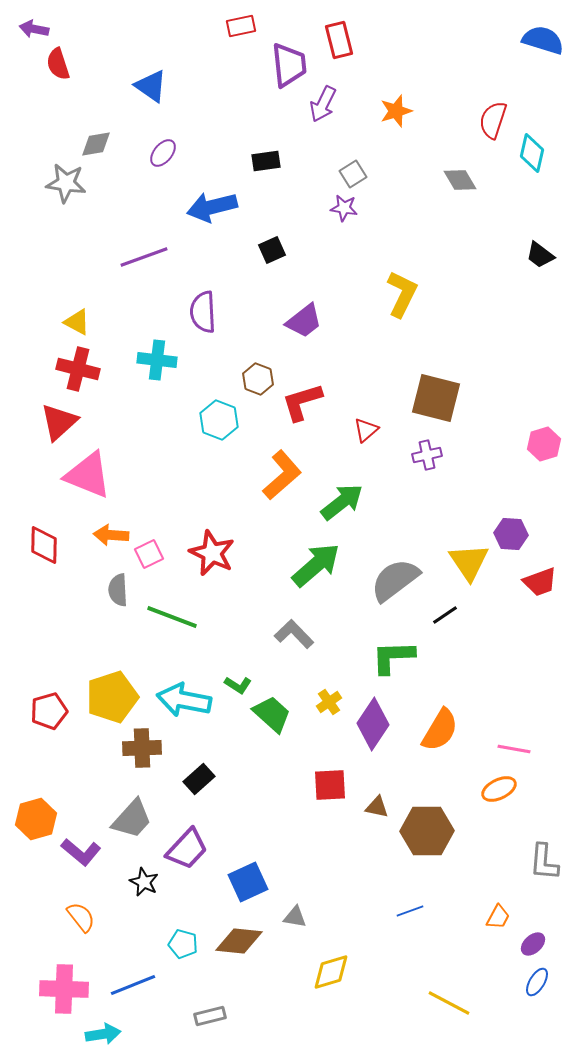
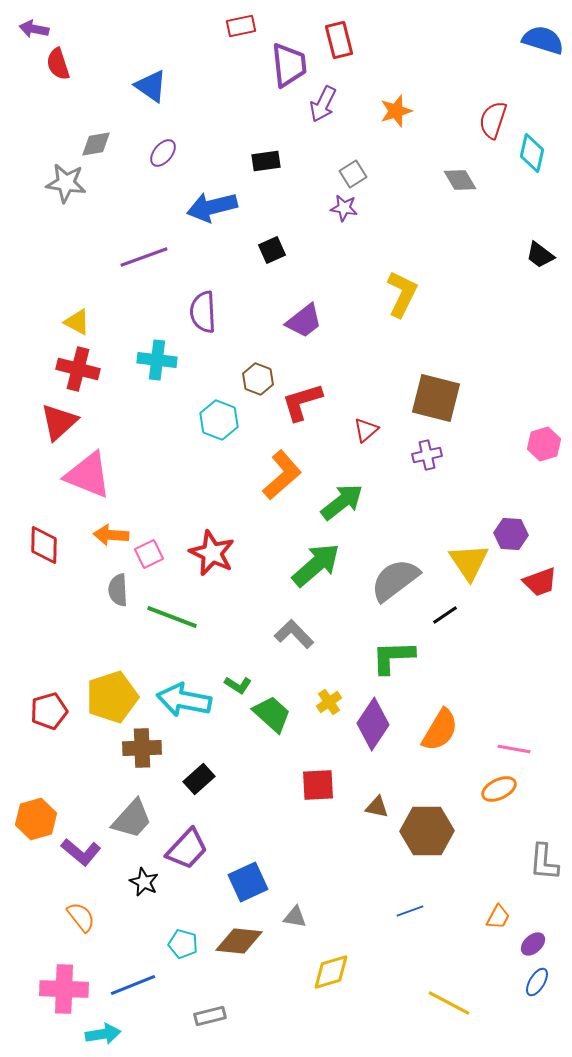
red square at (330, 785): moved 12 px left
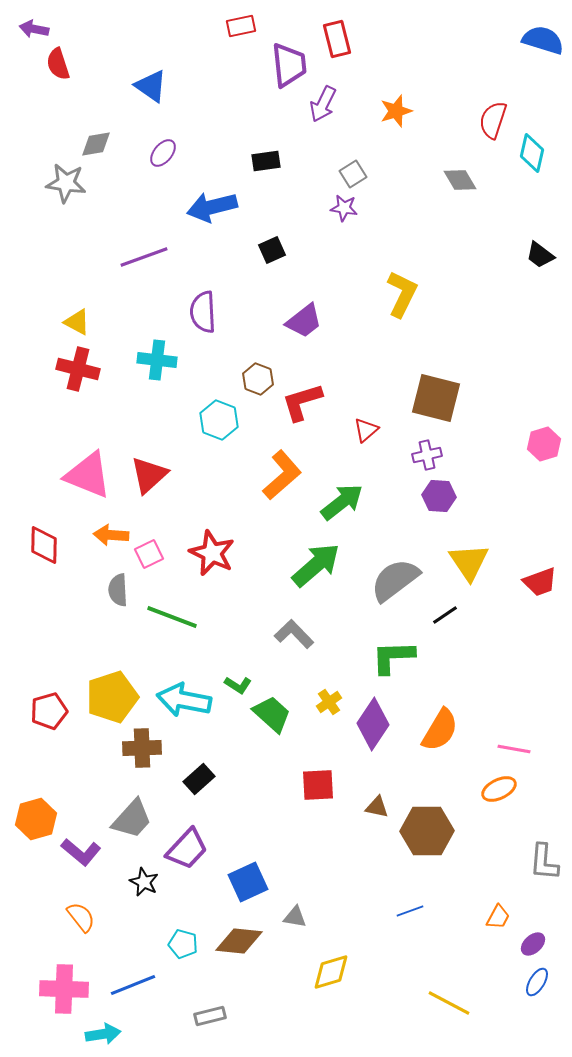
red rectangle at (339, 40): moved 2 px left, 1 px up
red triangle at (59, 422): moved 90 px right, 53 px down
purple hexagon at (511, 534): moved 72 px left, 38 px up
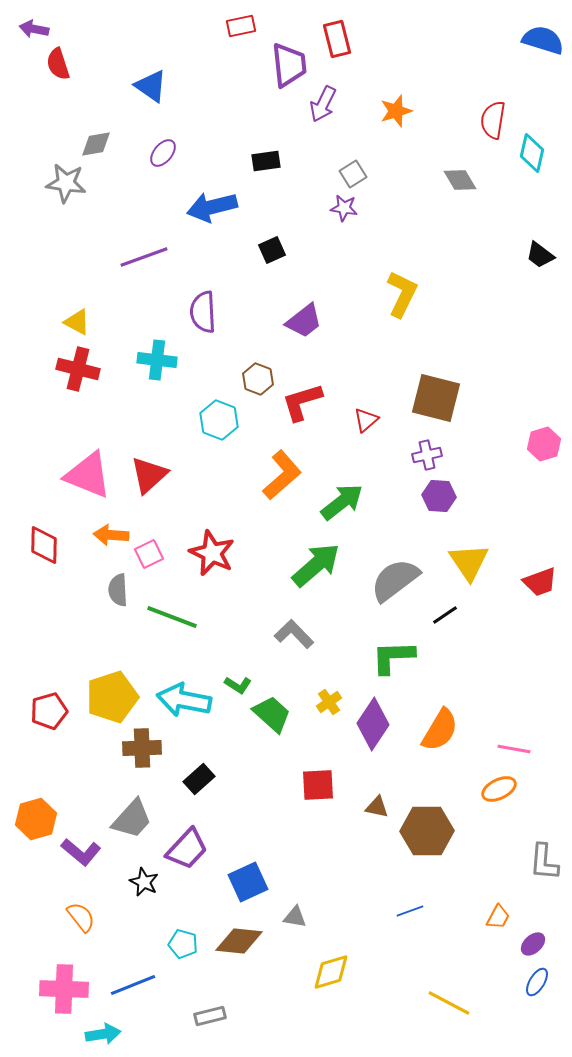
red semicircle at (493, 120): rotated 9 degrees counterclockwise
red triangle at (366, 430): moved 10 px up
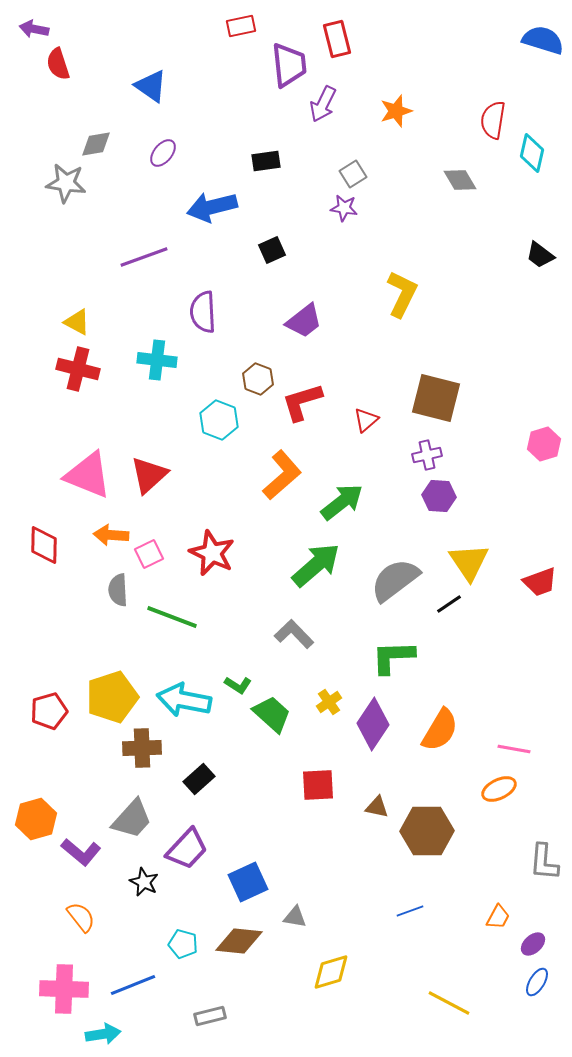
black line at (445, 615): moved 4 px right, 11 px up
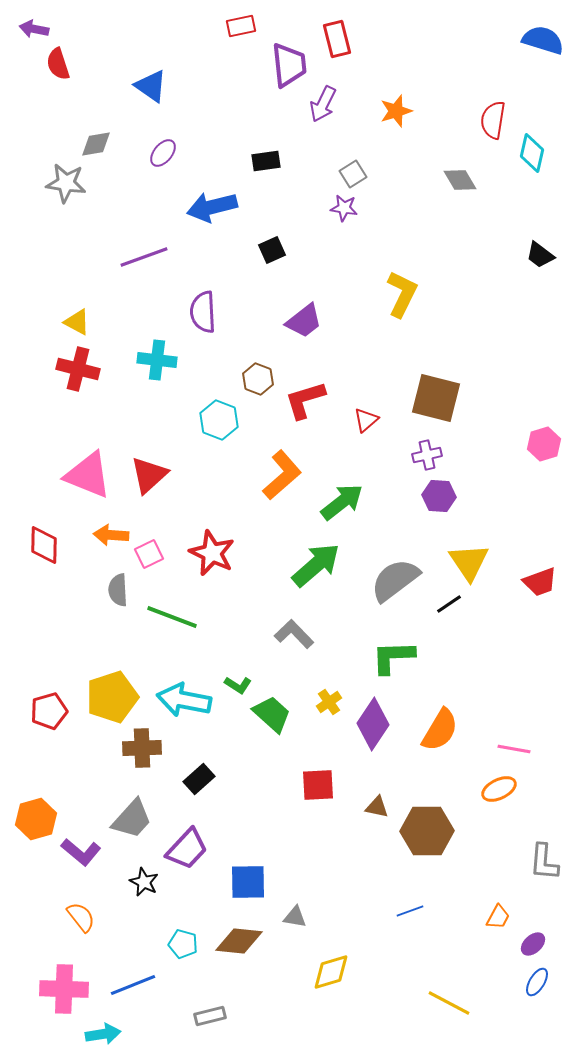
red L-shape at (302, 402): moved 3 px right, 2 px up
blue square at (248, 882): rotated 24 degrees clockwise
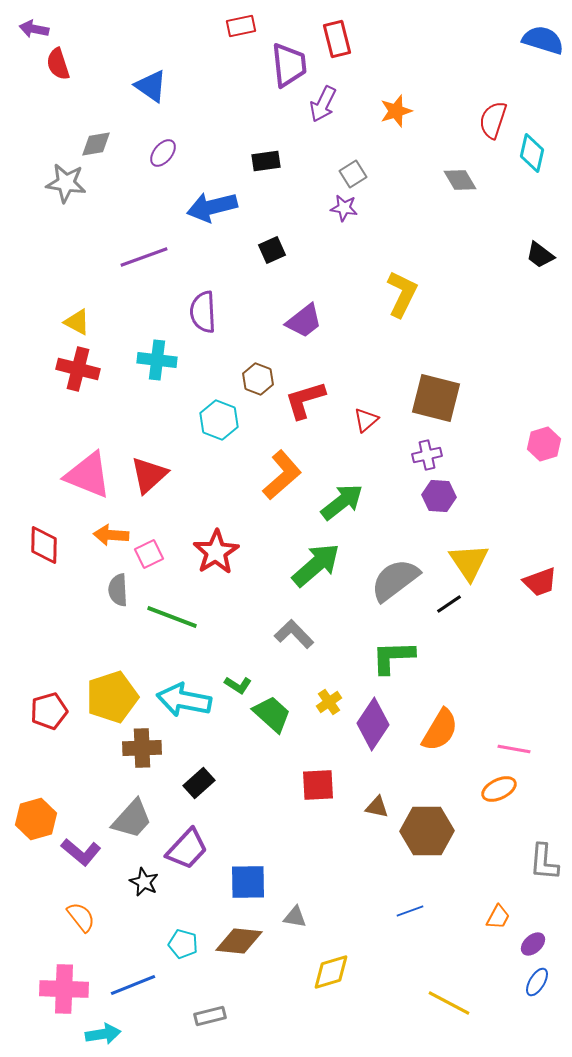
red semicircle at (493, 120): rotated 9 degrees clockwise
red star at (212, 553): moved 4 px right, 1 px up; rotated 15 degrees clockwise
black rectangle at (199, 779): moved 4 px down
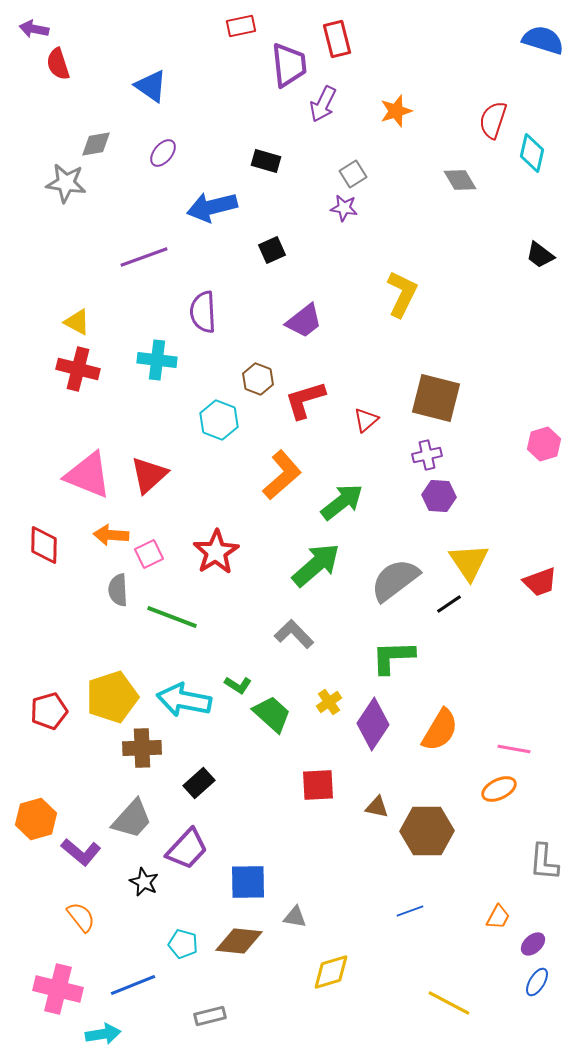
black rectangle at (266, 161): rotated 24 degrees clockwise
pink cross at (64, 989): moved 6 px left; rotated 12 degrees clockwise
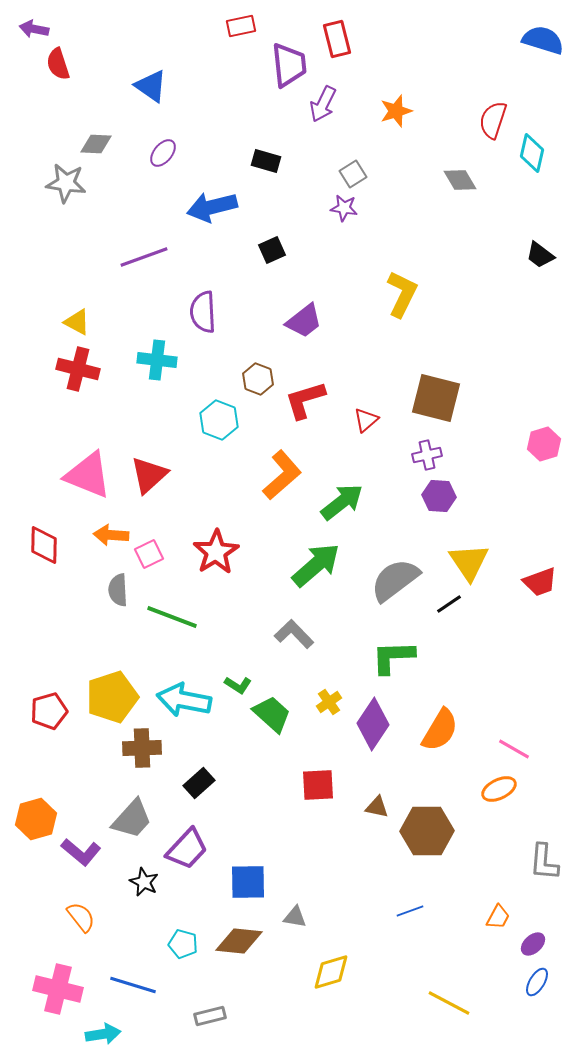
gray diamond at (96, 144): rotated 12 degrees clockwise
pink line at (514, 749): rotated 20 degrees clockwise
blue line at (133, 985): rotated 39 degrees clockwise
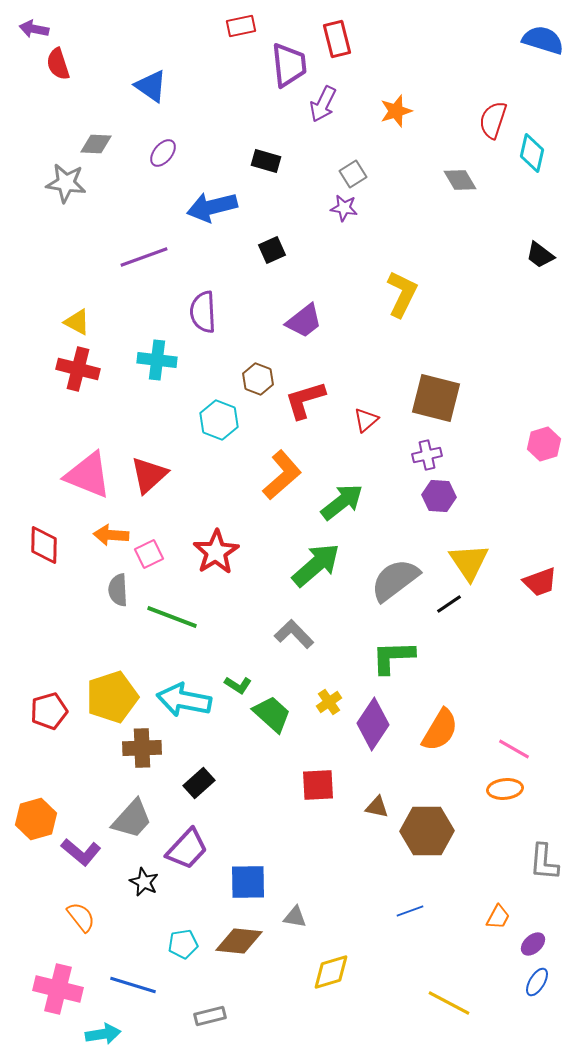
orange ellipse at (499, 789): moved 6 px right; rotated 20 degrees clockwise
cyan pentagon at (183, 944): rotated 24 degrees counterclockwise
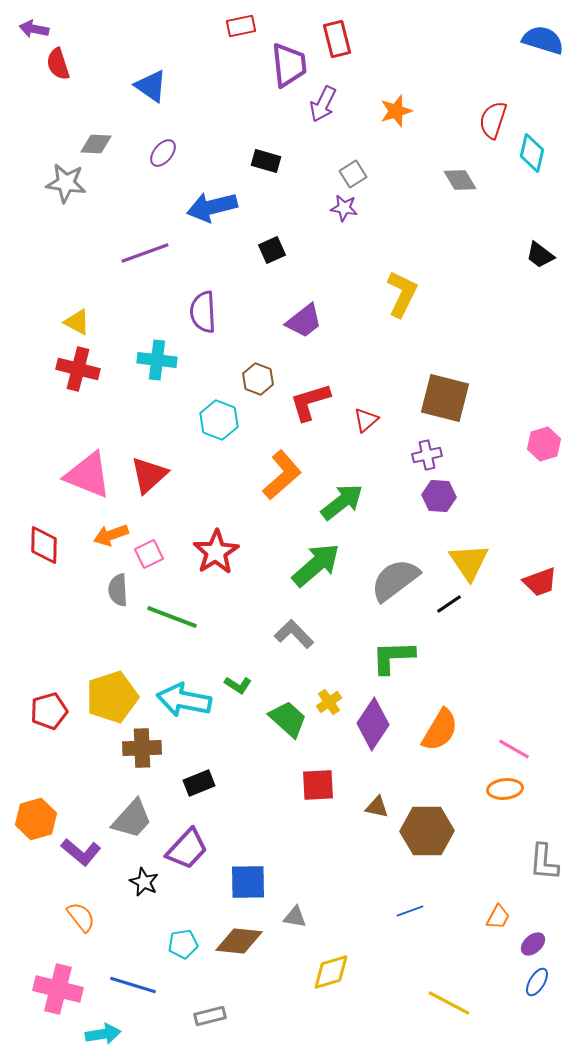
purple line at (144, 257): moved 1 px right, 4 px up
brown square at (436, 398): moved 9 px right
red L-shape at (305, 400): moved 5 px right, 2 px down
orange arrow at (111, 535): rotated 24 degrees counterclockwise
green trapezoid at (272, 714): moved 16 px right, 5 px down
black rectangle at (199, 783): rotated 20 degrees clockwise
